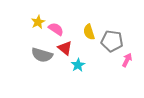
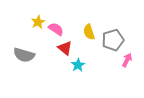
gray pentagon: moved 1 px right, 1 px up; rotated 25 degrees counterclockwise
gray semicircle: moved 18 px left
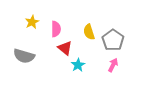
yellow star: moved 6 px left
pink semicircle: rotated 56 degrees clockwise
gray pentagon: rotated 20 degrees counterclockwise
gray semicircle: moved 1 px down
pink arrow: moved 14 px left, 5 px down
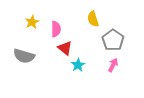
yellow semicircle: moved 4 px right, 13 px up
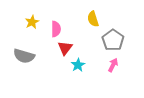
red triangle: rotated 28 degrees clockwise
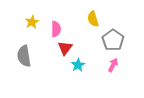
gray semicircle: rotated 65 degrees clockwise
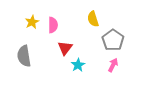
pink semicircle: moved 3 px left, 4 px up
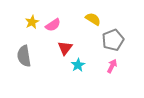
yellow semicircle: rotated 140 degrees clockwise
pink semicircle: rotated 56 degrees clockwise
gray pentagon: rotated 15 degrees clockwise
pink arrow: moved 1 px left, 1 px down
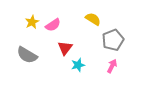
gray semicircle: moved 3 px right, 1 px up; rotated 50 degrees counterclockwise
cyan star: rotated 16 degrees clockwise
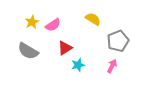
gray pentagon: moved 5 px right, 1 px down
red triangle: rotated 21 degrees clockwise
gray semicircle: moved 1 px right, 4 px up
